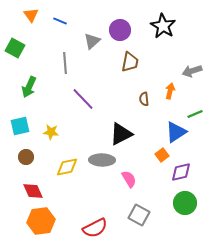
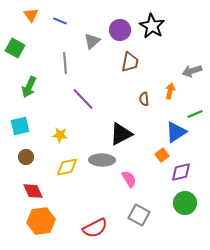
black star: moved 11 px left
yellow star: moved 9 px right, 3 px down
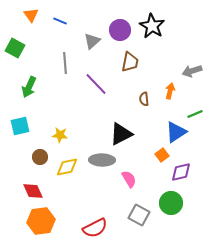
purple line: moved 13 px right, 15 px up
brown circle: moved 14 px right
green circle: moved 14 px left
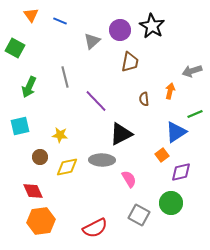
gray line: moved 14 px down; rotated 10 degrees counterclockwise
purple line: moved 17 px down
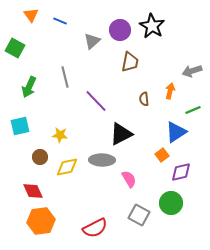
green line: moved 2 px left, 4 px up
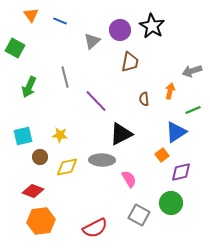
cyan square: moved 3 px right, 10 px down
red diamond: rotated 45 degrees counterclockwise
